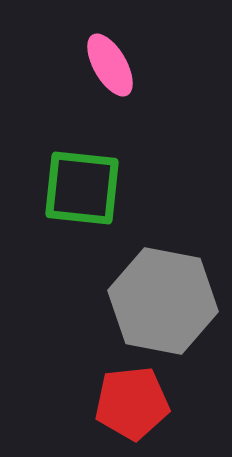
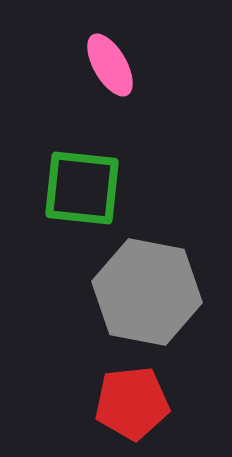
gray hexagon: moved 16 px left, 9 px up
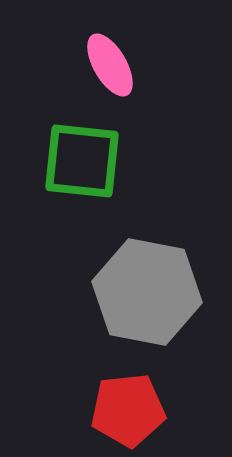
green square: moved 27 px up
red pentagon: moved 4 px left, 7 px down
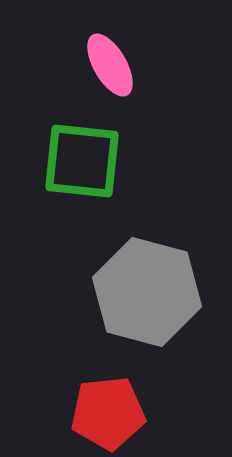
gray hexagon: rotated 4 degrees clockwise
red pentagon: moved 20 px left, 3 px down
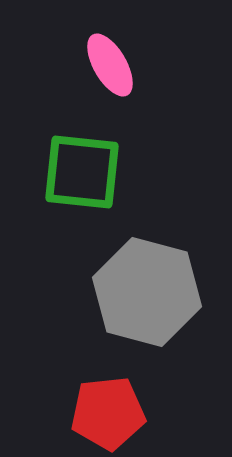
green square: moved 11 px down
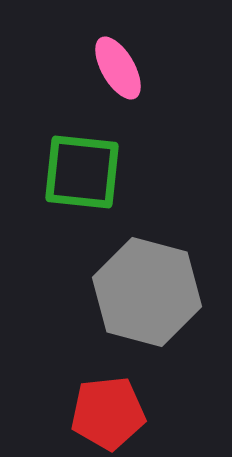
pink ellipse: moved 8 px right, 3 px down
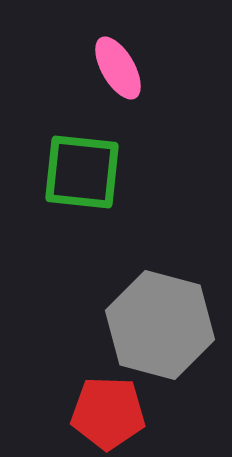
gray hexagon: moved 13 px right, 33 px down
red pentagon: rotated 8 degrees clockwise
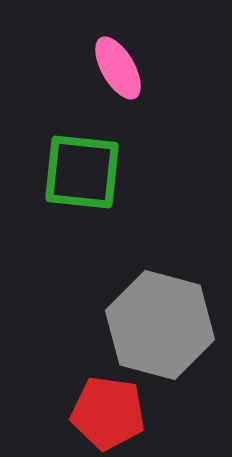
red pentagon: rotated 6 degrees clockwise
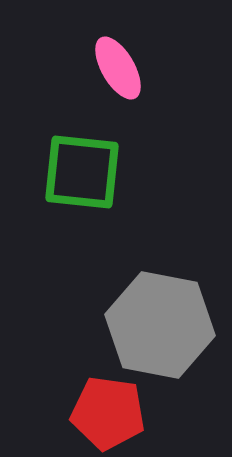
gray hexagon: rotated 4 degrees counterclockwise
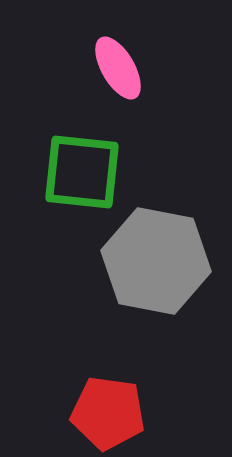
gray hexagon: moved 4 px left, 64 px up
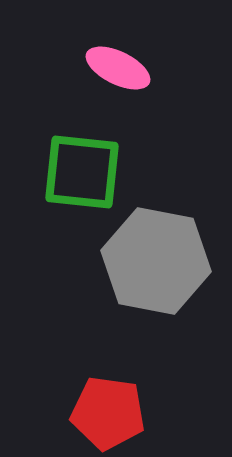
pink ellipse: rotated 34 degrees counterclockwise
